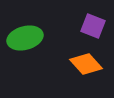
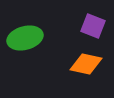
orange diamond: rotated 36 degrees counterclockwise
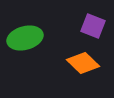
orange diamond: moved 3 px left, 1 px up; rotated 32 degrees clockwise
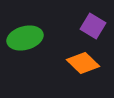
purple square: rotated 10 degrees clockwise
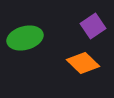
purple square: rotated 25 degrees clockwise
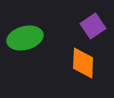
orange diamond: rotated 48 degrees clockwise
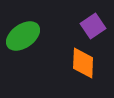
green ellipse: moved 2 px left, 2 px up; rotated 20 degrees counterclockwise
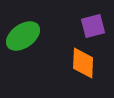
purple square: rotated 20 degrees clockwise
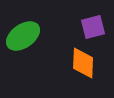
purple square: moved 1 px down
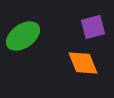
orange diamond: rotated 24 degrees counterclockwise
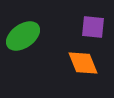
purple square: rotated 20 degrees clockwise
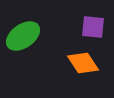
orange diamond: rotated 12 degrees counterclockwise
